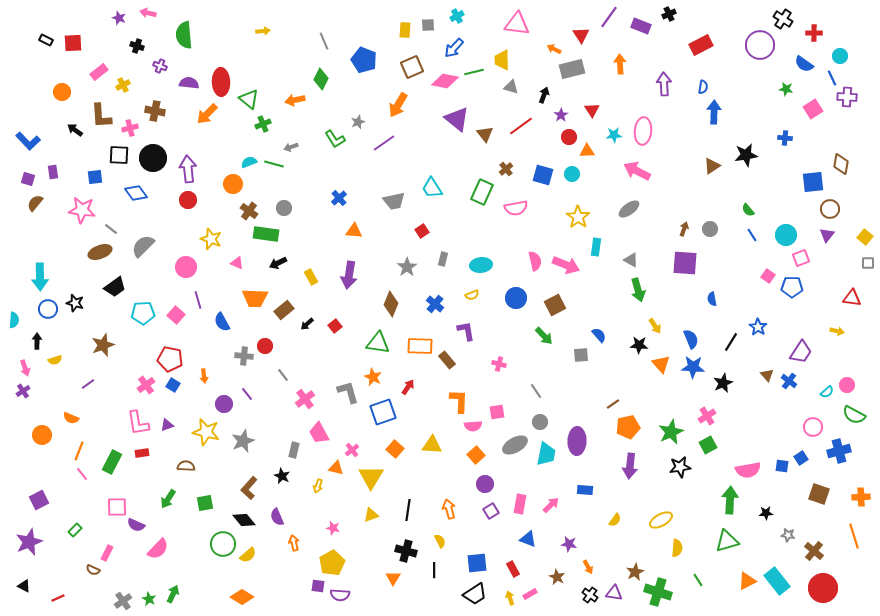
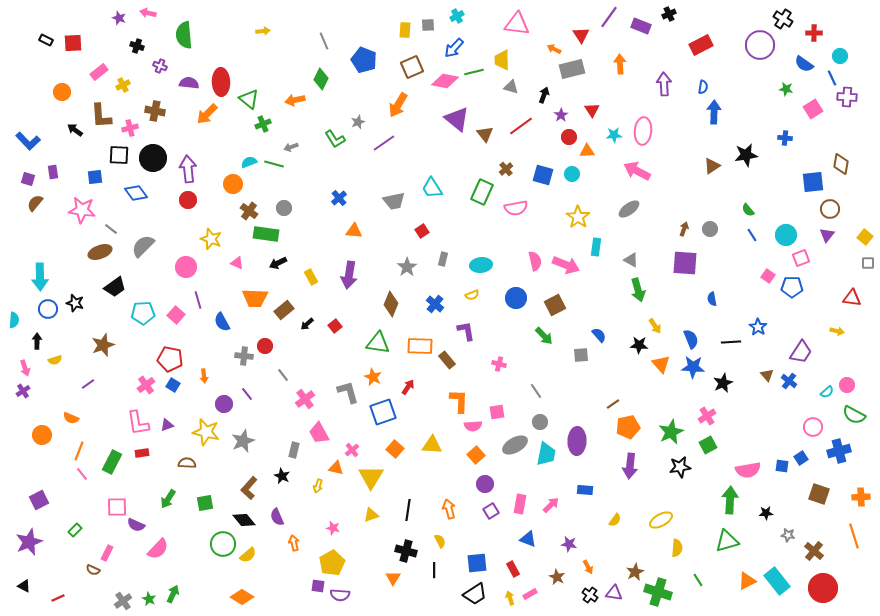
black line at (731, 342): rotated 54 degrees clockwise
brown semicircle at (186, 466): moved 1 px right, 3 px up
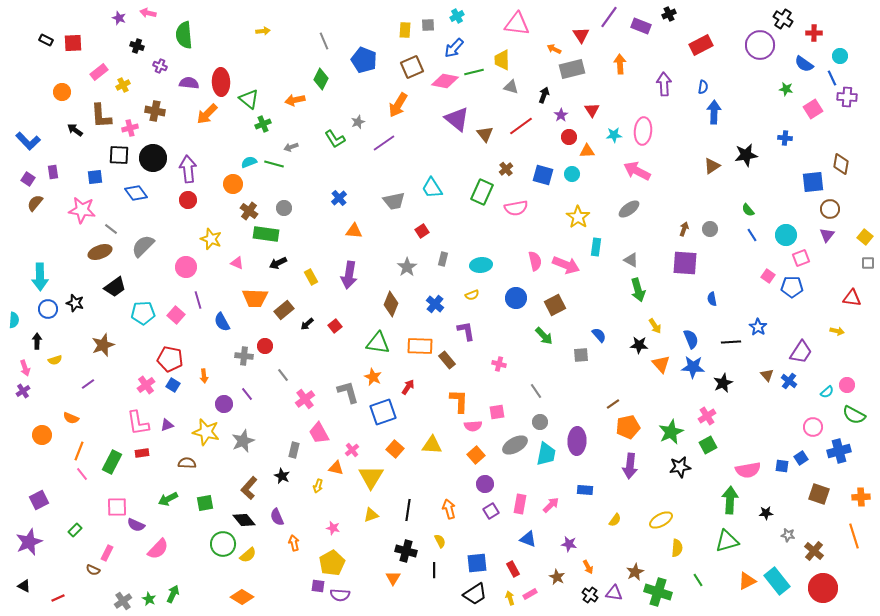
purple square at (28, 179): rotated 16 degrees clockwise
green arrow at (168, 499): rotated 30 degrees clockwise
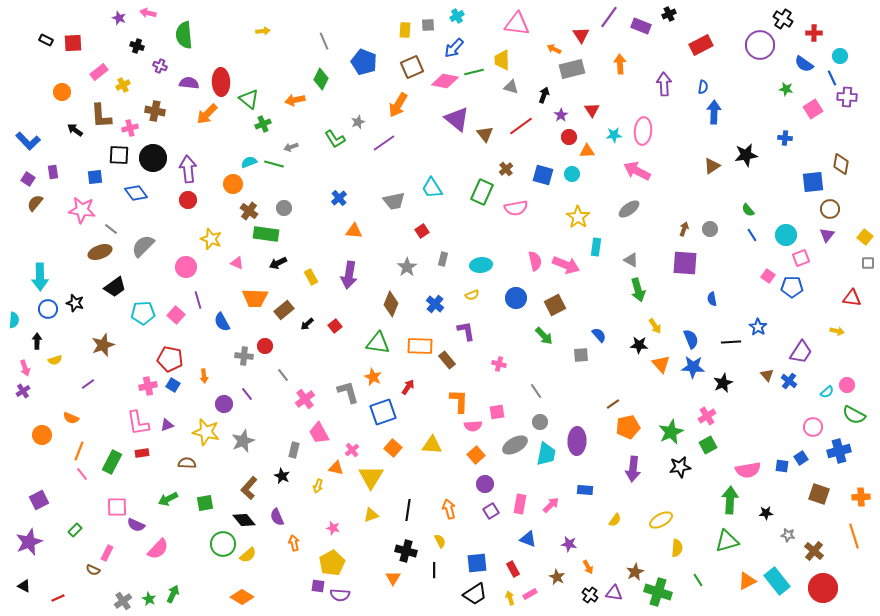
blue pentagon at (364, 60): moved 2 px down
pink cross at (146, 385): moved 2 px right, 1 px down; rotated 24 degrees clockwise
orange square at (395, 449): moved 2 px left, 1 px up
purple arrow at (630, 466): moved 3 px right, 3 px down
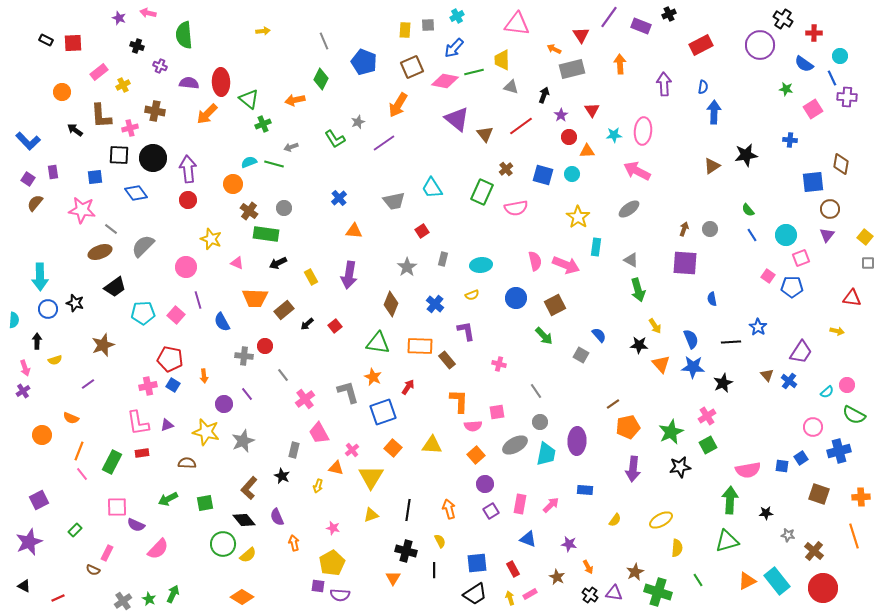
blue cross at (785, 138): moved 5 px right, 2 px down
gray square at (581, 355): rotated 35 degrees clockwise
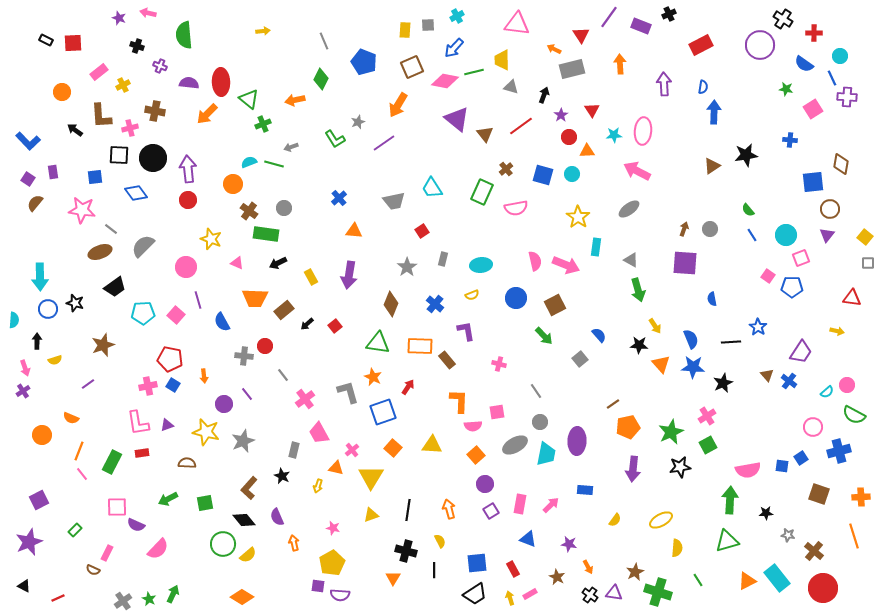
gray square at (581, 355): moved 1 px left, 4 px down; rotated 21 degrees clockwise
cyan rectangle at (777, 581): moved 3 px up
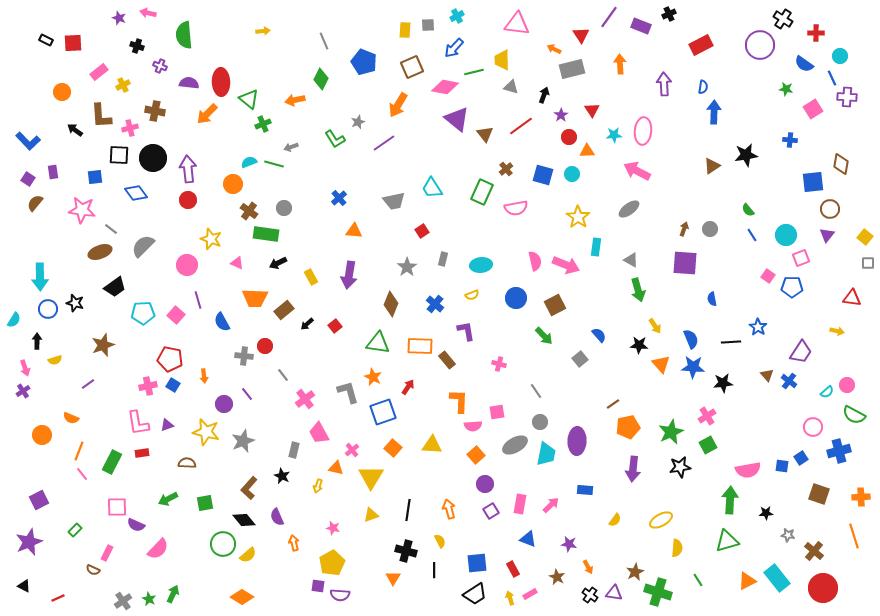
red cross at (814, 33): moved 2 px right
pink diamond at (445, 81): moved 6 px down
pink circle at (186, 267): moved 1 px right, 2 px up
cyan semicircle at (14, 320): rotated 28 degrees clockwise
black star at (723, 383): rotated 18 degrees clockwise
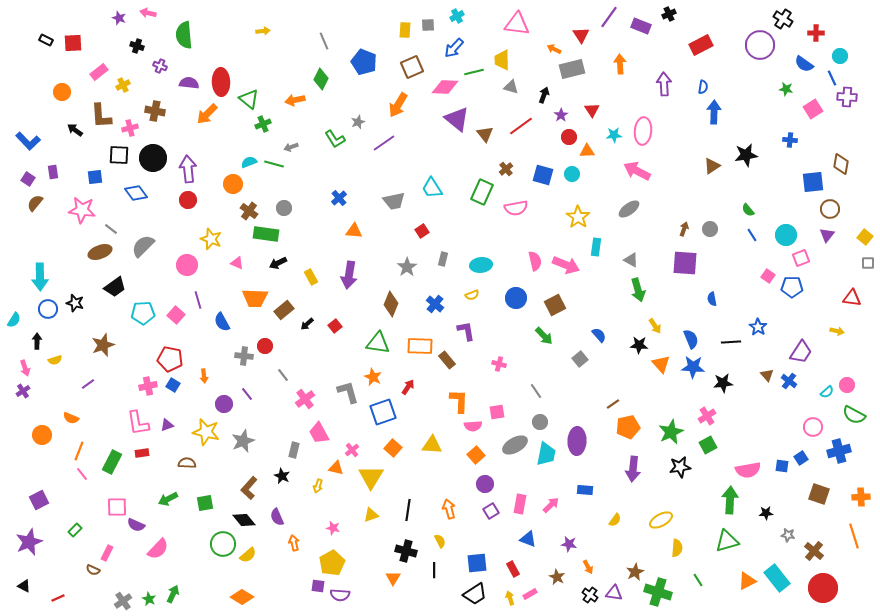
pink diamond at (445, 87): rotated 8 degrees counterclockwise
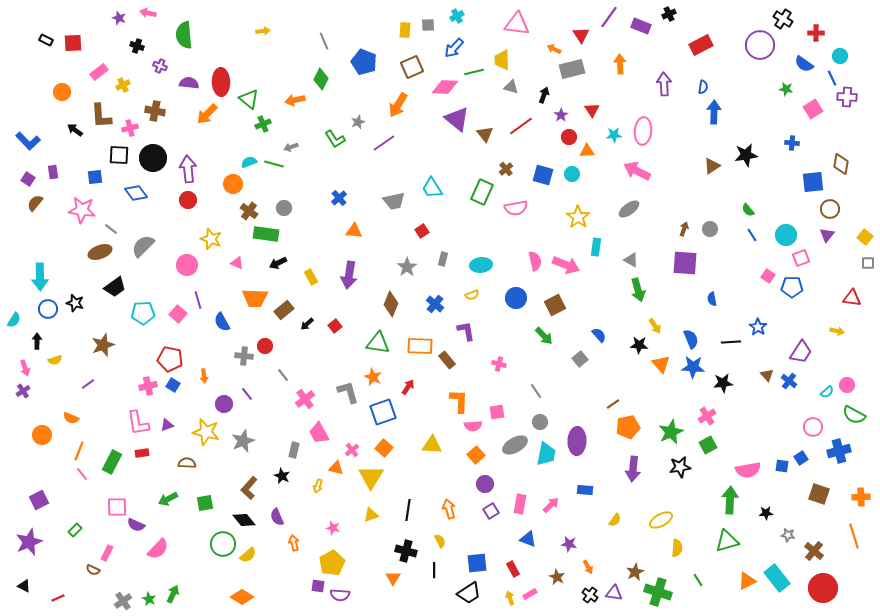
blue cross at (790, 140): moved 2 px right, 3 px down
pink square at (176, 315): moved 2 px right, 1 px up
orange square at (393, 448): moved 9 px left
black trapezoid at (475, 594): moved 6 px left, 1 px up
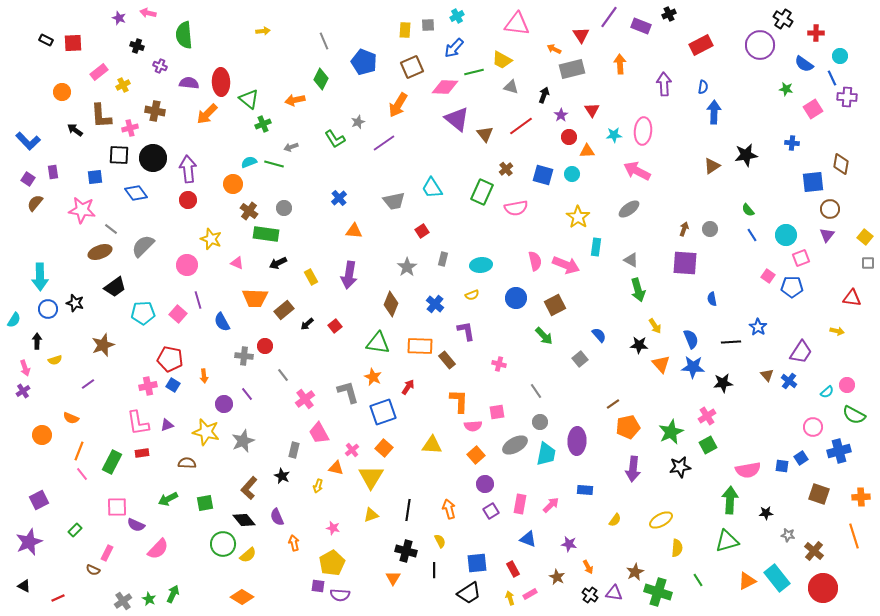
yellow trapezoid at (502, 60): rotated 60 degrees counterclockwise
